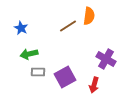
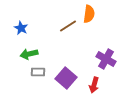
orange semicircle: moved 2 px up
purple square: moved 1 px right, 1 px down; rotated 20 degrees counterclockwise
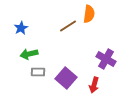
blue star: rotated 16 degrees clockwise
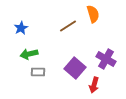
orange semicircle: moved 4 px right; rotated 24 degrees counterclockwise
purple square: moved 9 px right, 10 px up
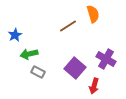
blue star: moved 6 px left, 7 px down
gray rectangle: rotated 24 degrees clockwise
red arrow: moved 1 px down
